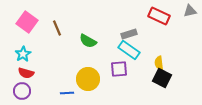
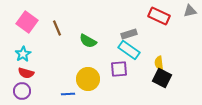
blue line: moved 1 px right, 1 px down
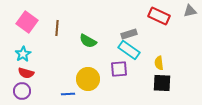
brown line: rotated 28 degrees clockwise
black square: moved 5 px down; rotated 24 degrees counterclockwise
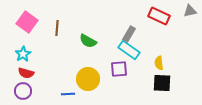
gray rectangle: rotated 42 degrees counterclockwise
purple circle: moved 1 px right
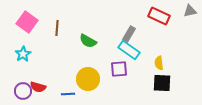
red semicircle: moved 12 px right, 14 px down
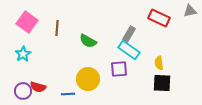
red rectangle: moved 2 px down
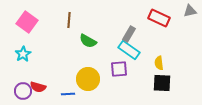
brown line: moved 12 px right, 8 px up
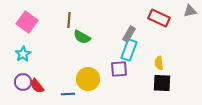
green semicircle: moved 6 px left, 4 px up
cyan rectangle: rotated 75 degrees clockwise
red semicircle: moved 1 px left, 1 px up; rotated 35 degrees clockwise
purple circle: moved 9 px up
